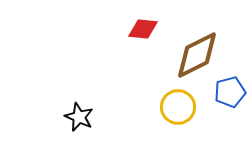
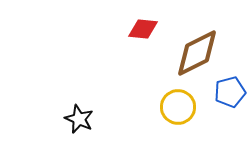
brown diamond: moved 2 px up
black star: moved 2 px down
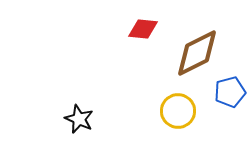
yellow circle: moved 4 px down
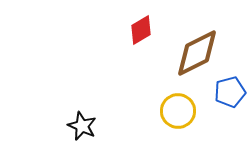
red diamond: moved 2 px left, 1 px down; rotated 36 degrees counterclockwise
black star: moved 3 px right, 7 px down
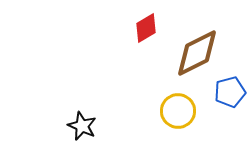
red diamond: moved 5 px right, 2 px up
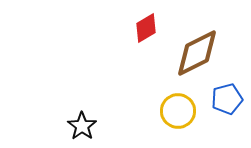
blue pentagon: moved 3 px left, 7 px down
black star: rotated 12 degrees clockwise
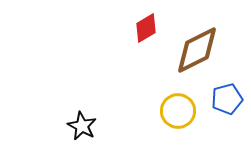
brown diamond: moved 3 px up
black star: rotated 8 degrees counterclockwise
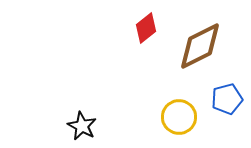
red diamond: rotated 8 degrees counterclockwise
brown diamond: moved 3 px right, 4 px up
yellow circle: moved 1 px right, 6 px down
